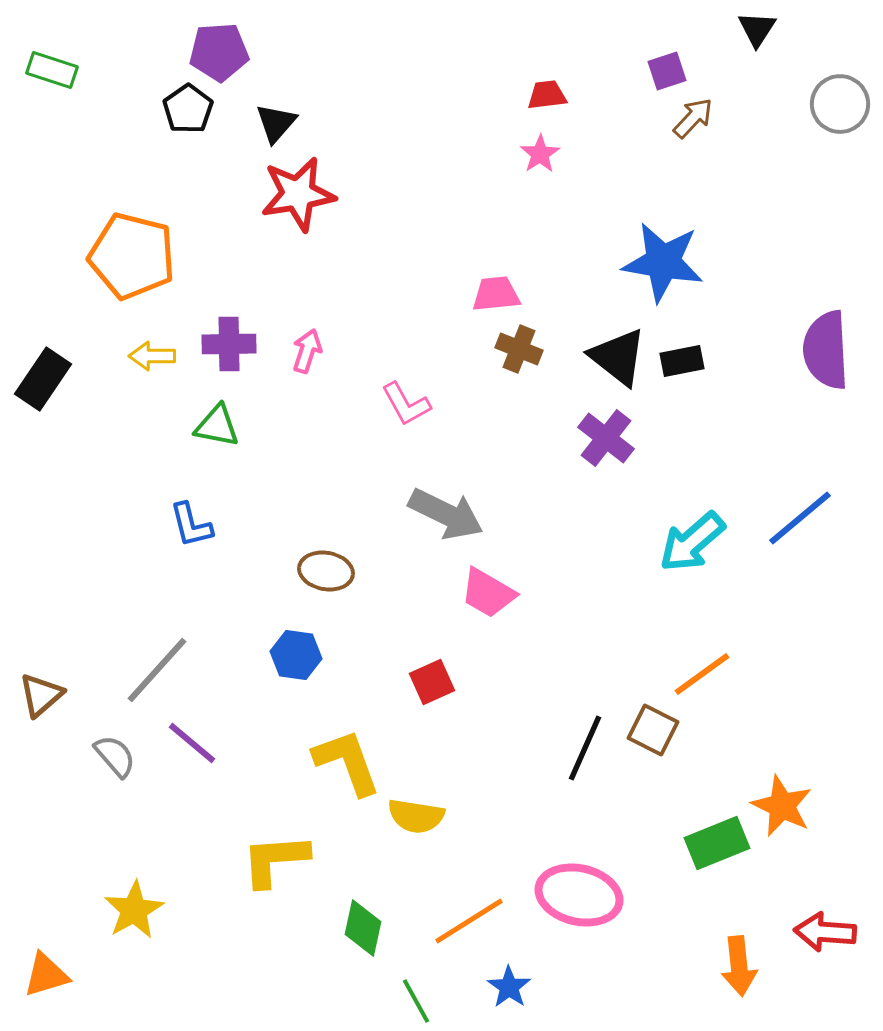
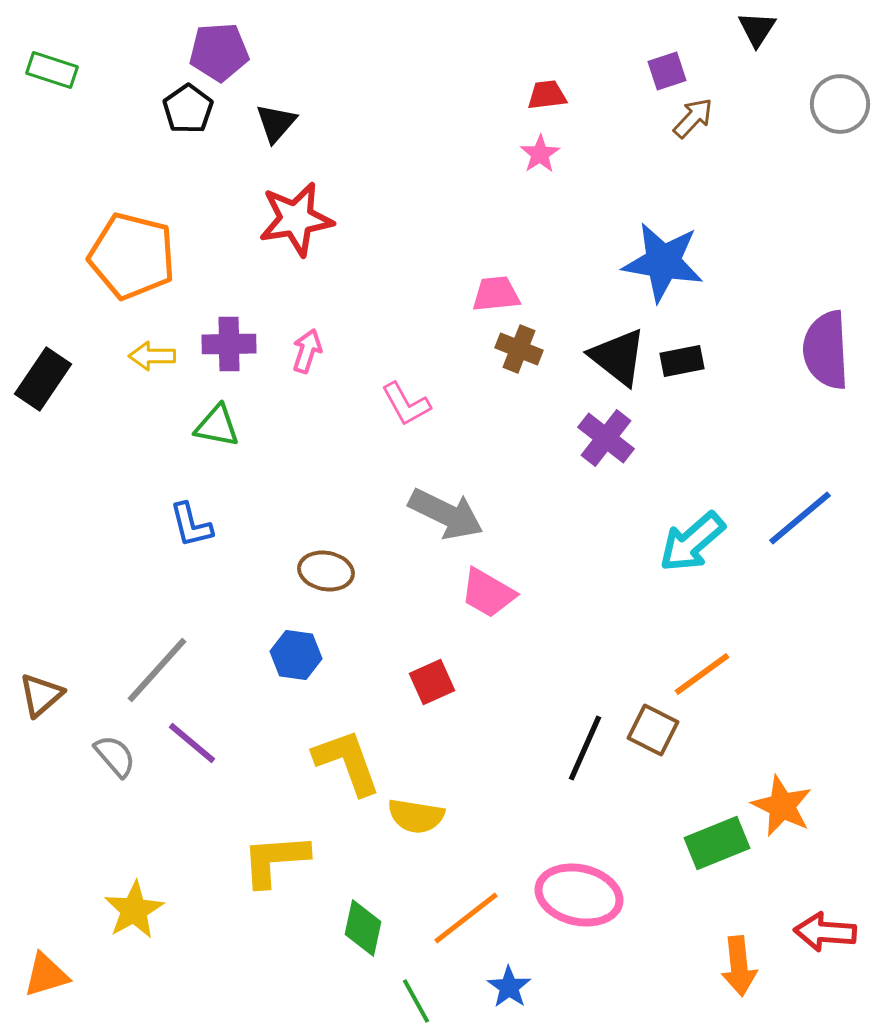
red star at (298, 194): moved 2 px left, 25 px down
orange line at (469, 921): moved 3 px left, 3 px up; rotated 6 degrees counterclockwise
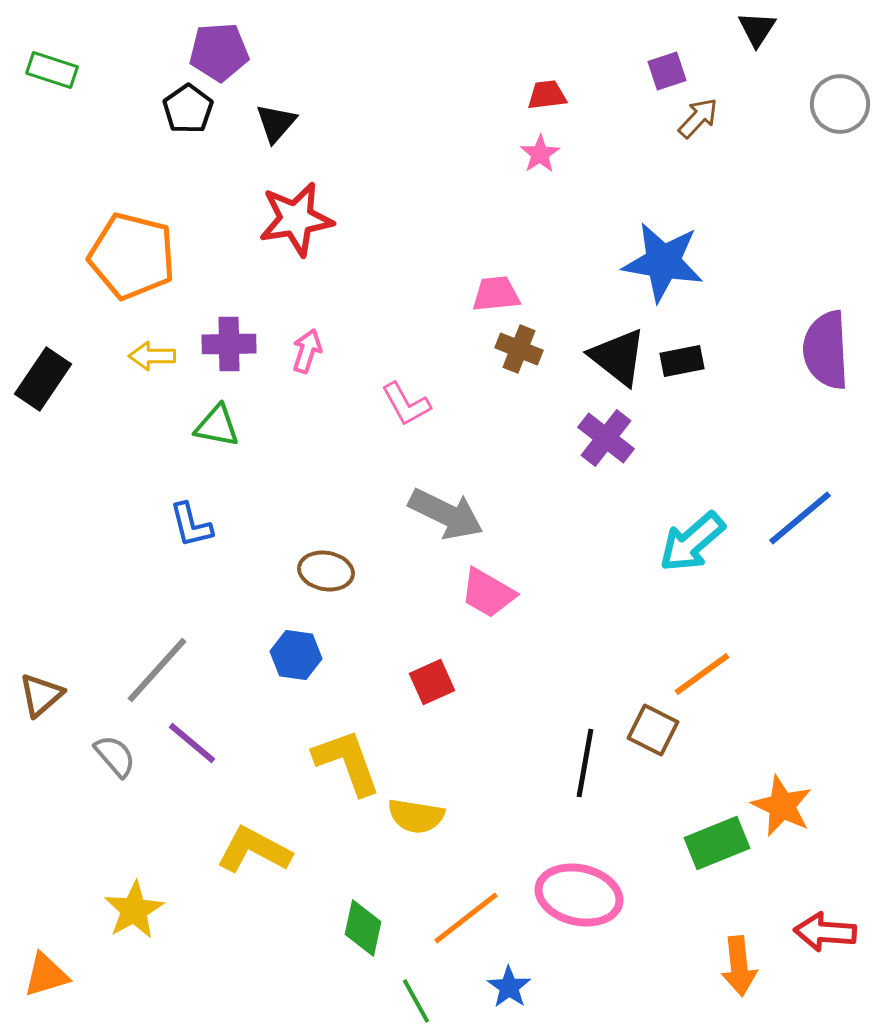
brown arrow at (693, 118): moved 5 px right
black line at (585, 748): moved 15 px down; rotated 14 degrees counterclockwise
yellow L-shape at (275, 860): moved 21 px left, 10 px up; rotated 32 degrees clockwise
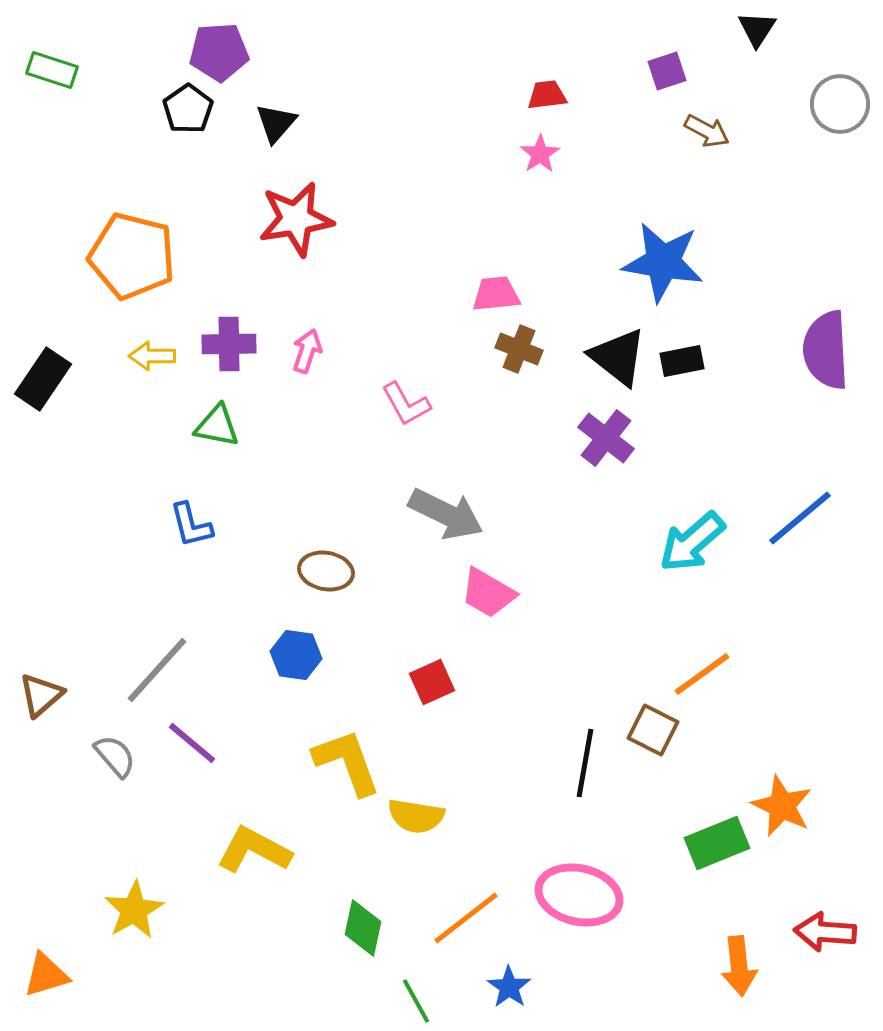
brown arrow at (698, 118): moved 9 px right, 13 px down; rotated 75 degrees clockwise
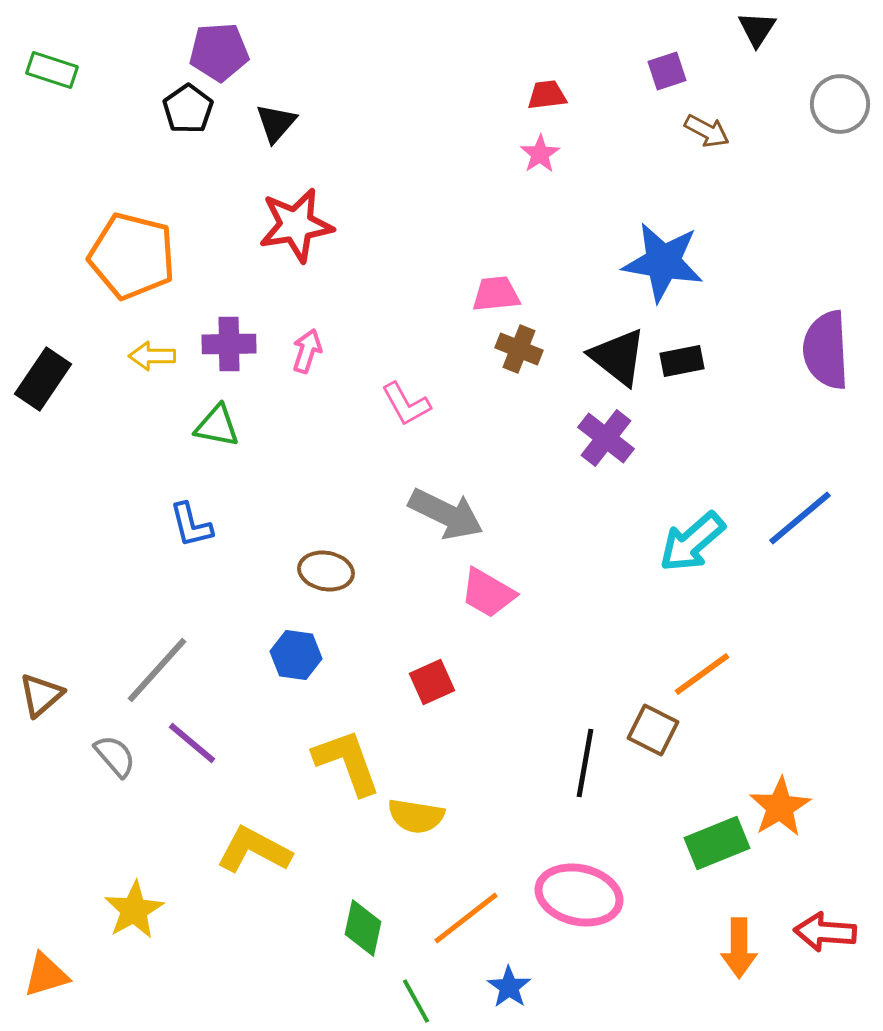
red star at (296, 219): moved 6 px down
orange star at (782, 806): moved 2 px left, 1 px down; rotated 16 degrees clockwise
orange arrow at (739, 966): moved 18 px up; rotated 6 degrees clockwise
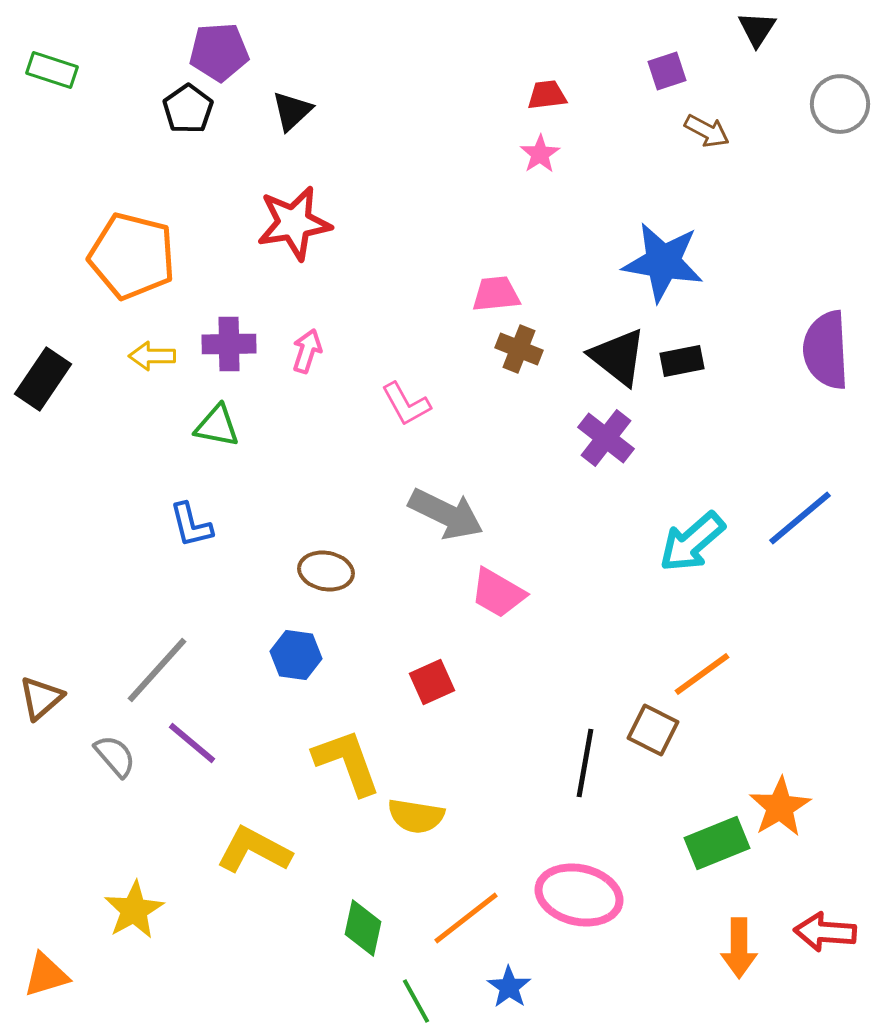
black triangle at (276, 123): moved 16 px right, 12 px up; rotated 6 degrees clockwise
red star at (296, 225): moved 2 px left, 2 px up
pink trapezoid at (488, 593): moved 10 px right
brown triangle at (41, 695): moved 3 px down
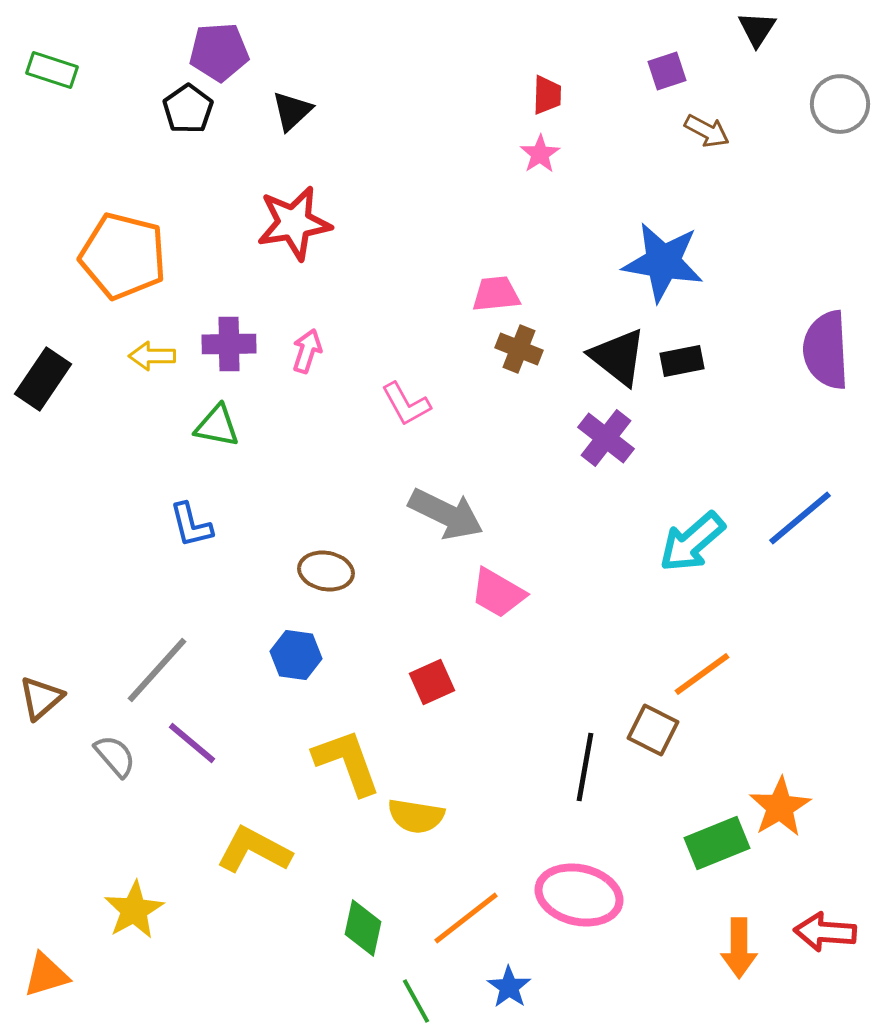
red trapezoid at (547, 95): rotated 99 degrees clockwise
orange pentagon at (132, 256): moved 9 px left
black line at (585, 763): moved 4 px down
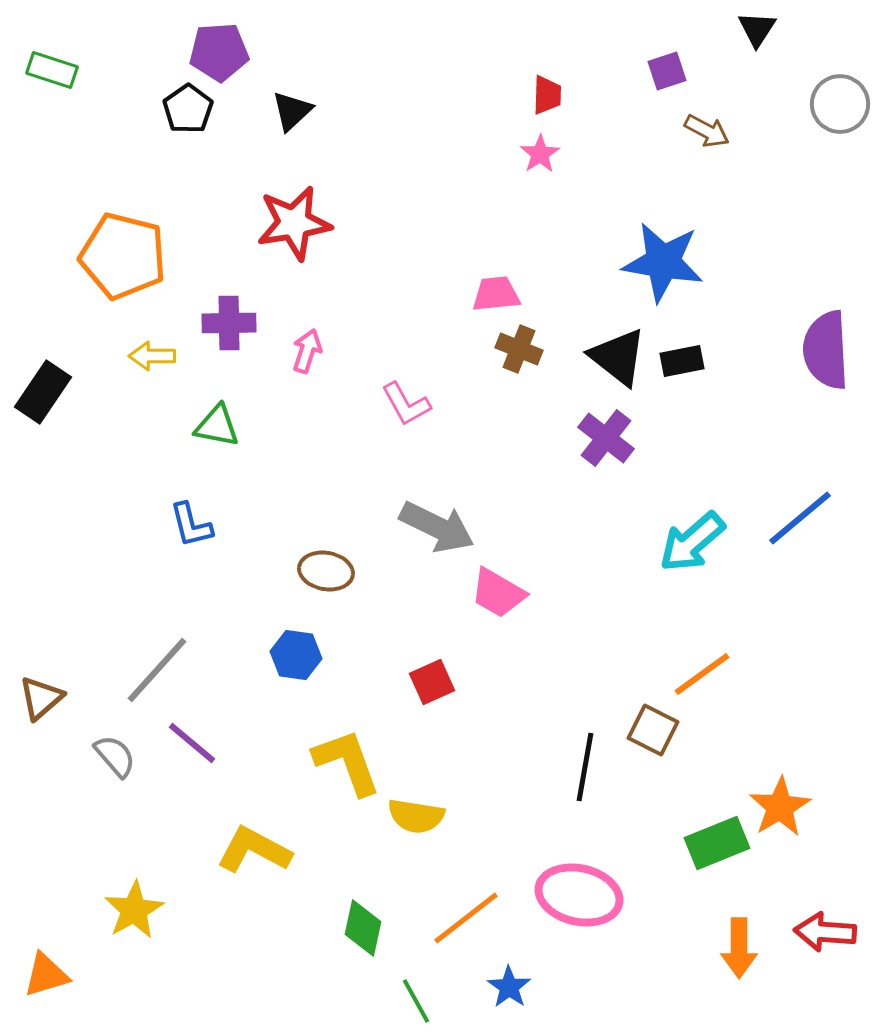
purple cross at (229, 344): moved 21 px up
black rectangle at (43, 379): moved 13 px down
gray arrow at (446, 514): moved 9 px left, 13 px down
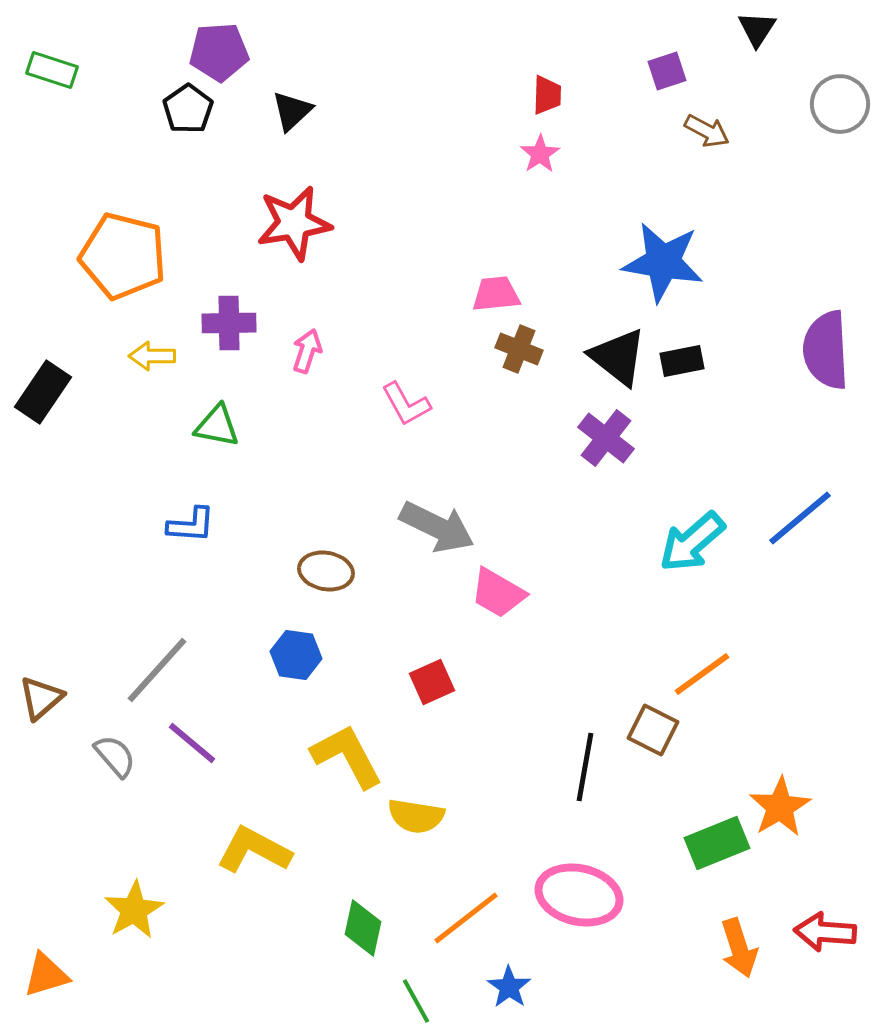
blue L-shape at (191, 525): rotated 72 degrees counterclockwise
yellow L-shape at (347, 762): moved 6 px up; rotated 8 degrees counterclockwise
orange arrow at (739, 948): rotated 18 degrees counterclockwise
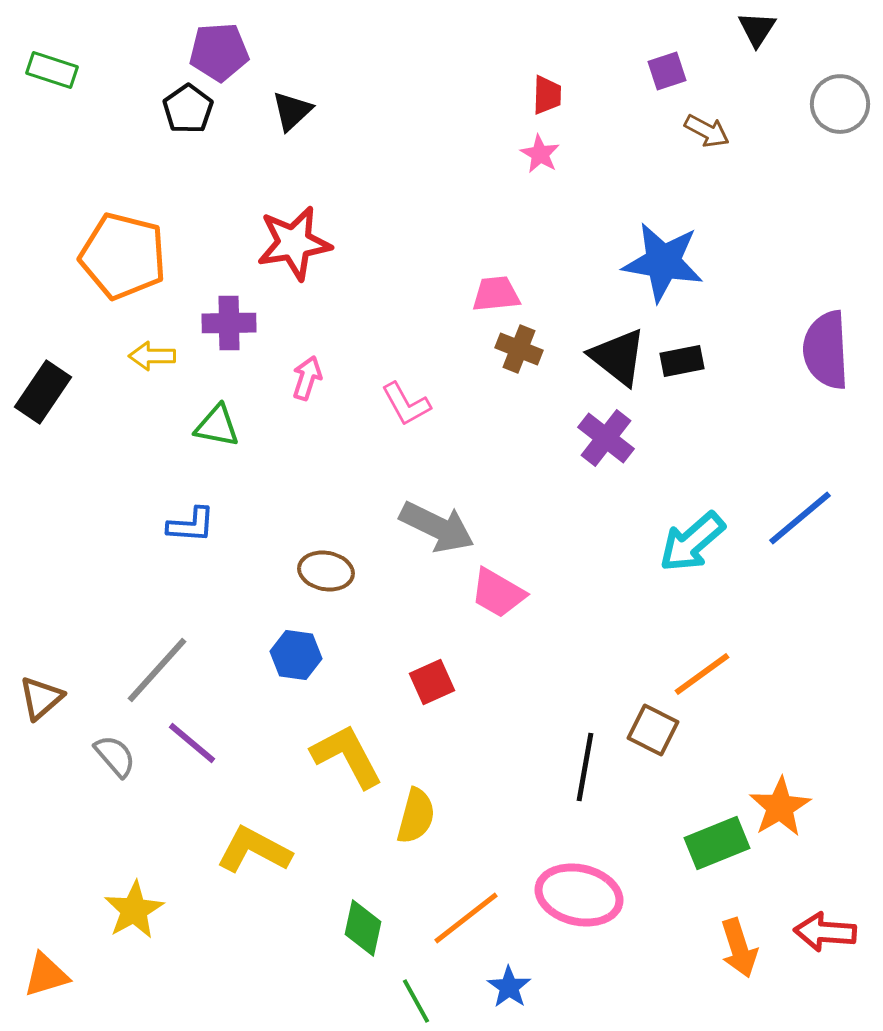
pink star at (540, 154): rotated 9 degrees counterclockwise
red star at (294, 223): moved 20 px down
pink arrow at (307, 351): moved 27 px down
yellow semicircle at (416, 816): rotated 84 degrees counterclockwise
